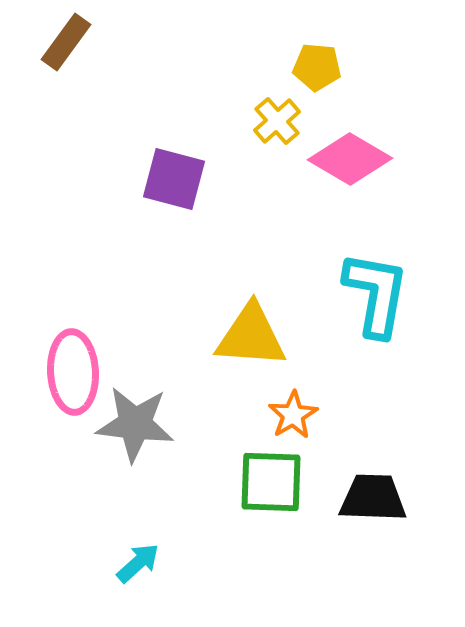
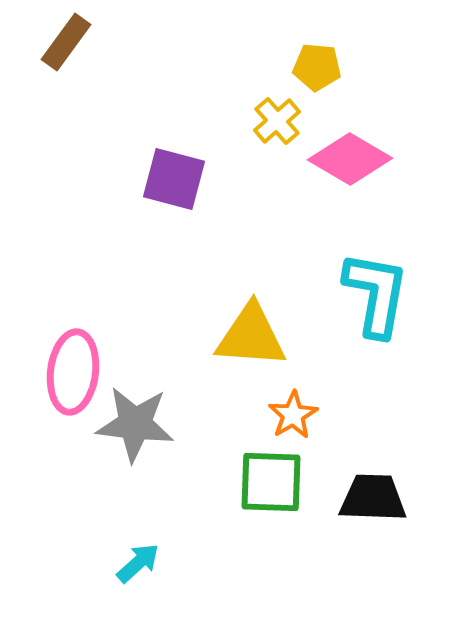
pink ellipse: rotated 10 degrees clockwise
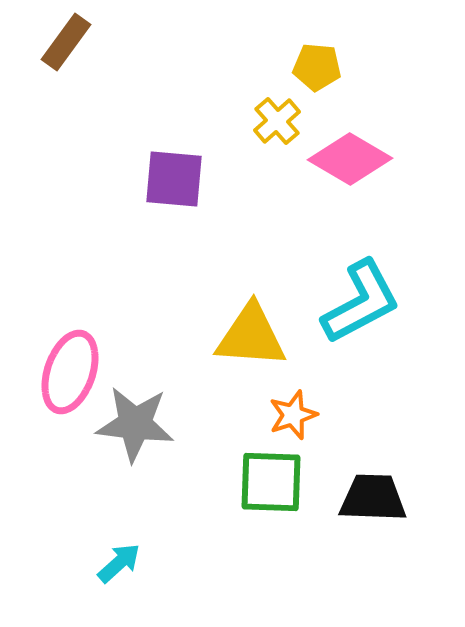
purple square: rotated 10 degrees counterclockwise
cyan L-shape: moved 15 px left, 8 px down; rotated 52 degrees clockwise
pink ellipse: moved 3 px left; rotated 12 degrees clockwise
orange star: rotated 12 degrees clockwise
cyan arrow: moved 19 px left
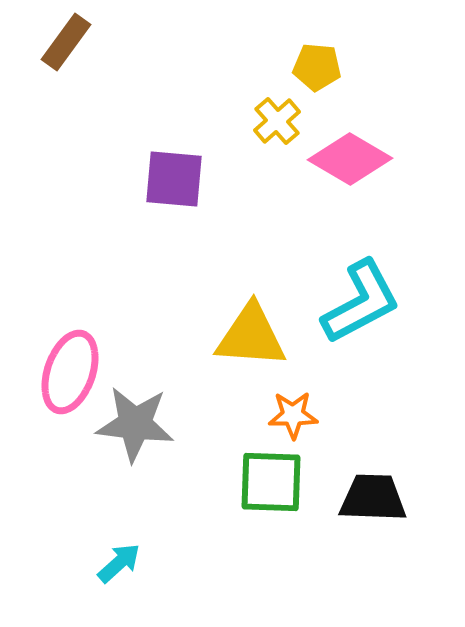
orange star: rotated 18 degrees clockwise
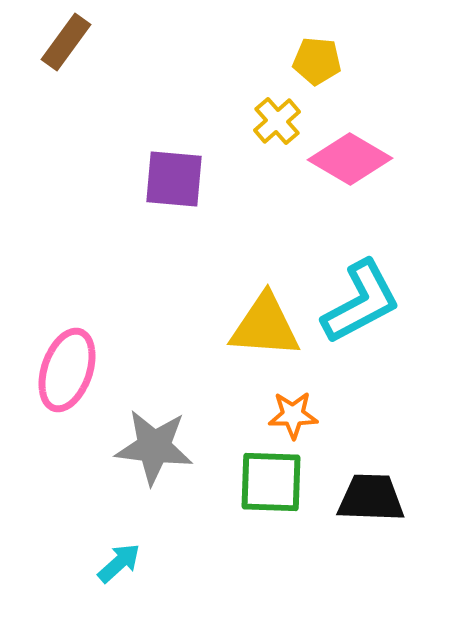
yellow pentagon: moved 6 px up
yellow triangle: moved 14 px right, 10 px up
pink ellipse: moved 3 px left, 2 px up
gray star: moved 19 px right, 23 px down
black trapezoid: moved 2 px left
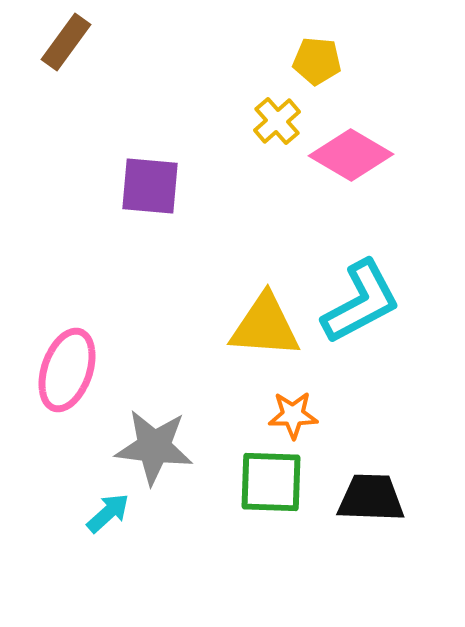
pink diamond: moved 1 px right, 4 px up
purple square: moved 24 px left, 7 px down
cyan arrow: moved 11 px left, 50 px up
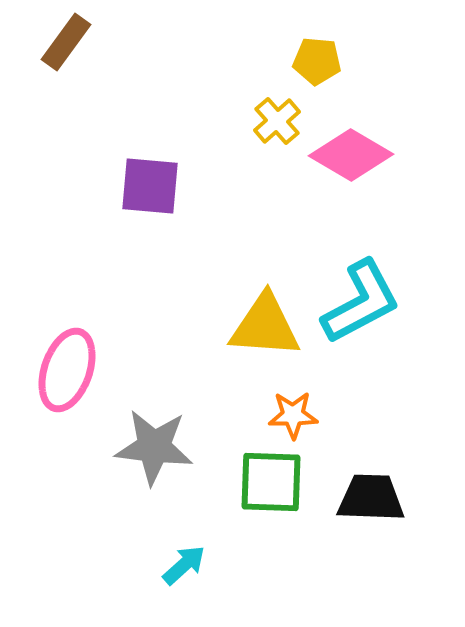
cyan arrow: moved 76 px right, 52 px down
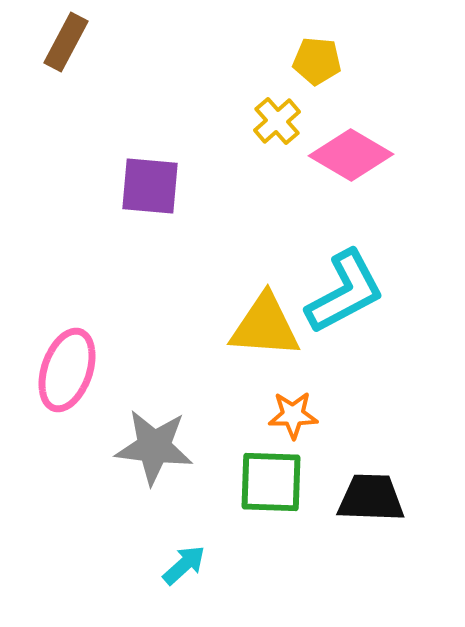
brown rectangle: rotated 8 degrees counterclockwise
cyan L-shape: moved 16 px left, 10 px up
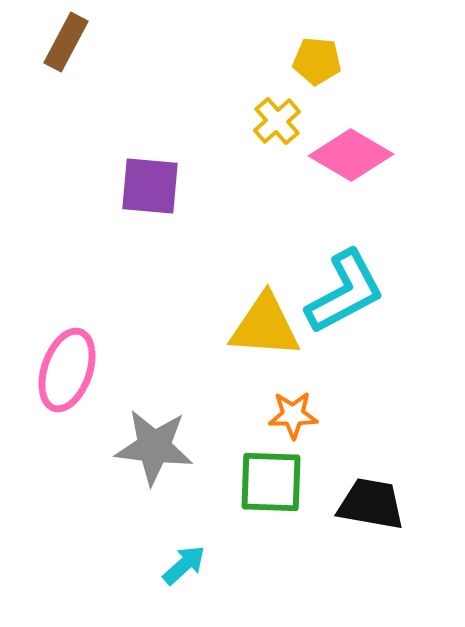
black trapezoid: moved 6 px down; rotated 8 degrees clockwise
